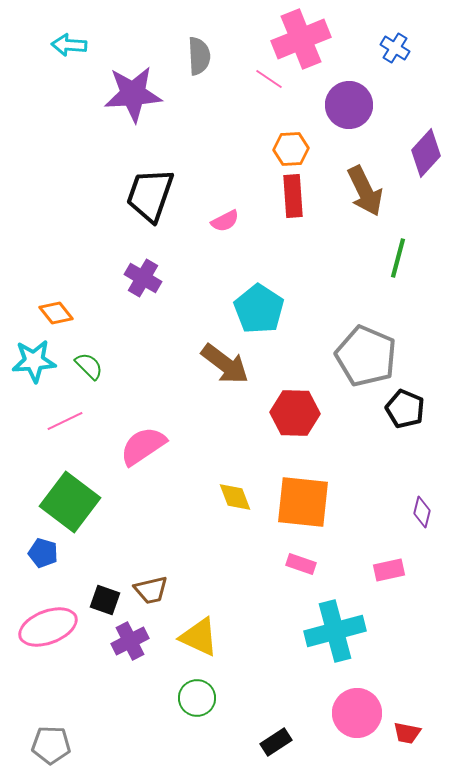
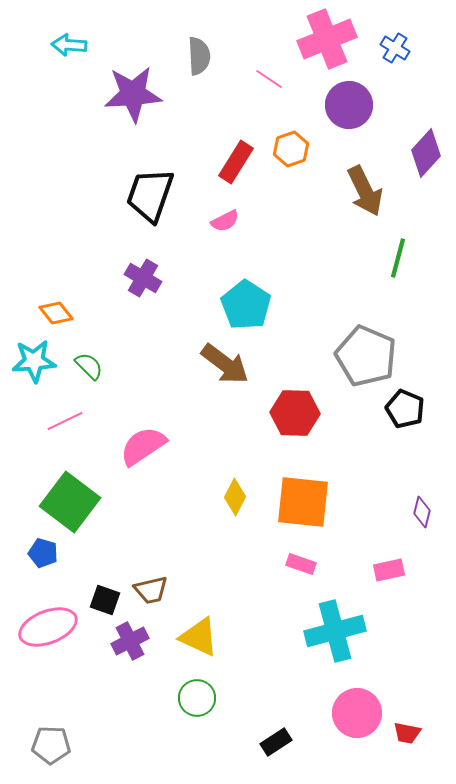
pink cross at (301, 39): moved 26 px right
orange hexagon at (291, 149): rotated 16 degrees counterclockwise
red rectangle at (293, 196): moved 57 px left, 34 px up; rotated 36 degrees clockwise
cyan pentagon at (259, 309): moved 13 px left, 4 px up
yellow diamond at (235, 497): rotated 48 degrees clockwise
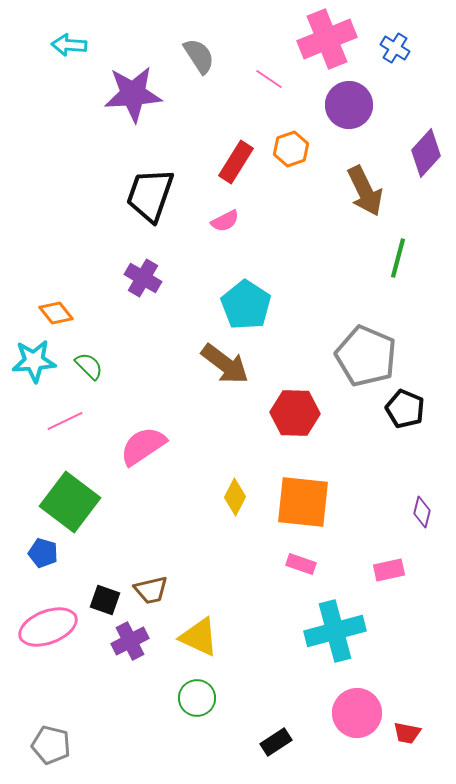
gray semicircle at (199, 56): rotated 30 degrees counterclockwise
gray pentagon at (51, 745): rotated 12 degrees clockwise
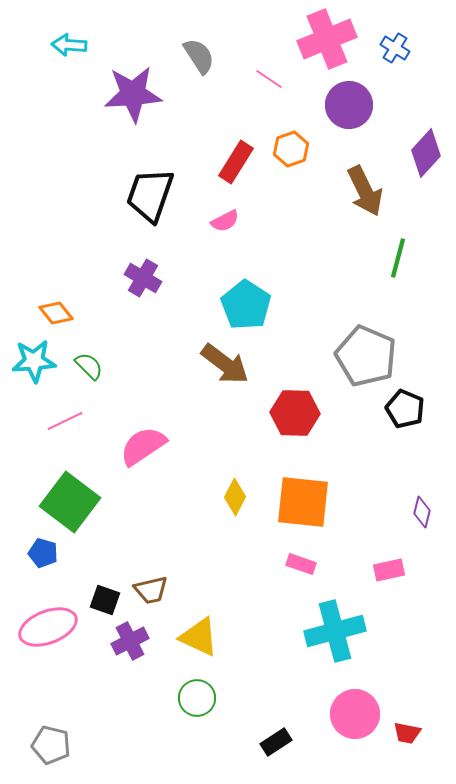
pink circle at (357, 713): moved 2 px left, 1 px down
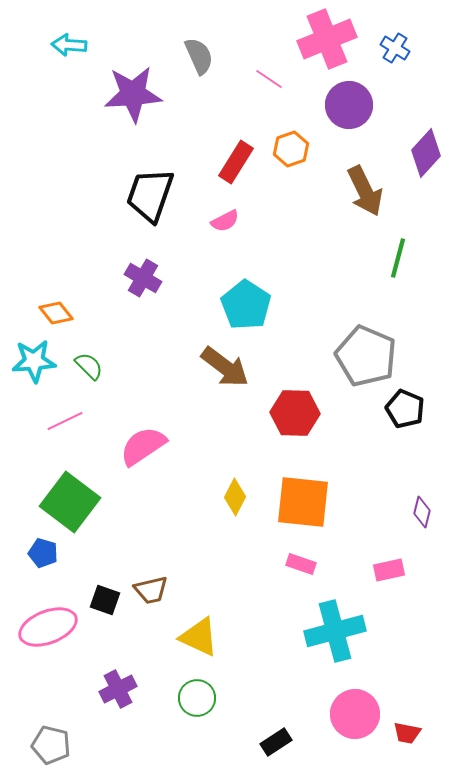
gray semicircle at (199, 56): rotated 9 degrees clockwise
brown arrow at (225, 364): moved 3 px down
purple cross at (130, 641): moved 12 px left, 48 px down
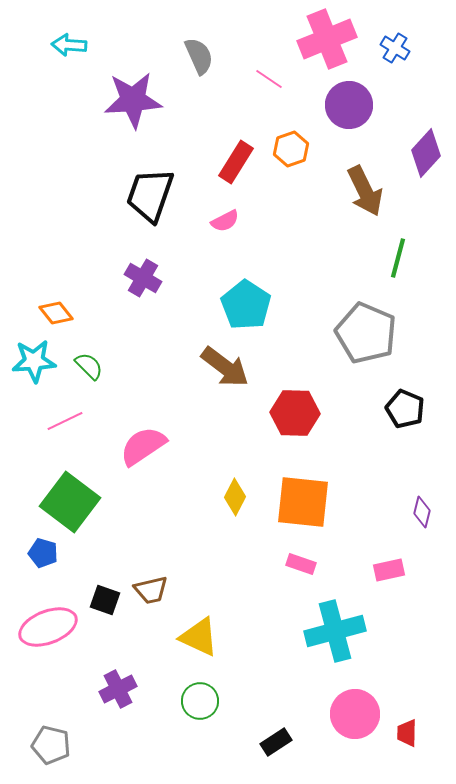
purple star at (133, 94): moved 6 px down
gray pentagon at (366, 356): moved 23 px up
green circle at (197, 698): moved 3 px right, 3 px down
red trapezoid at (407, 733): rotated 80 degrees clockwise
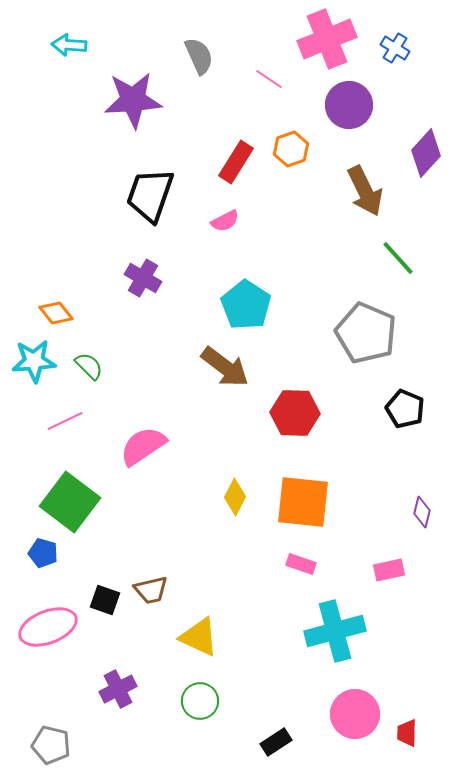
green line at (398, 258): rotated 57 degrees counterclockwise
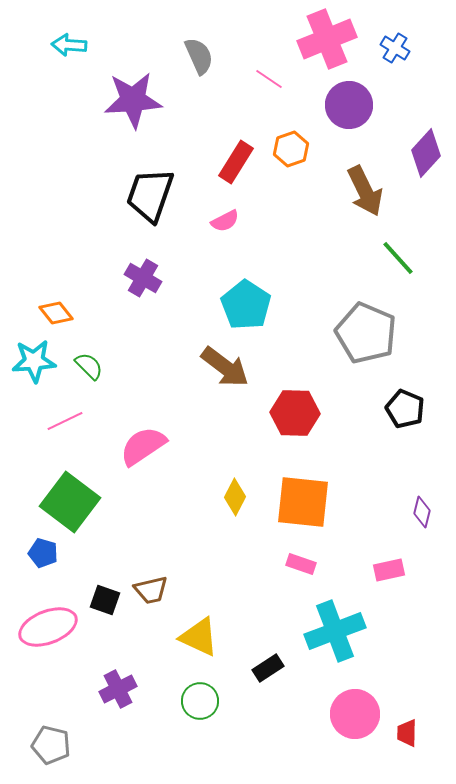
cyan cross at (335, 631): rotated 6 degrees counterclockwise
black rectangle at (276, 742): moved 8 px left, 74 px up
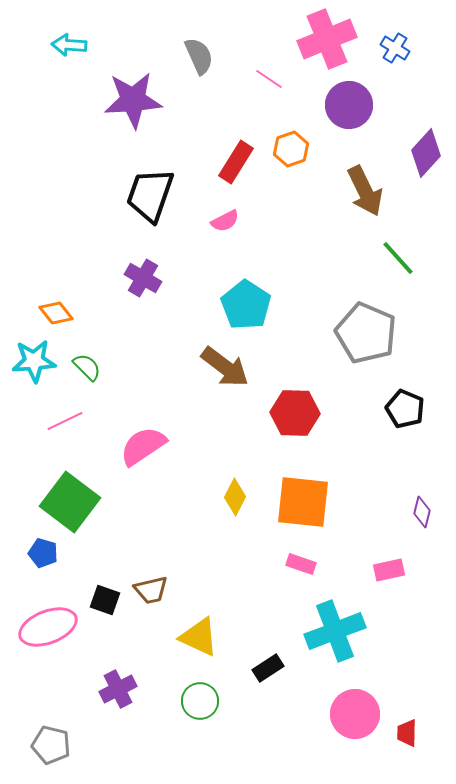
green semicircle at (89, 366): moved 2 px left, 1 px down
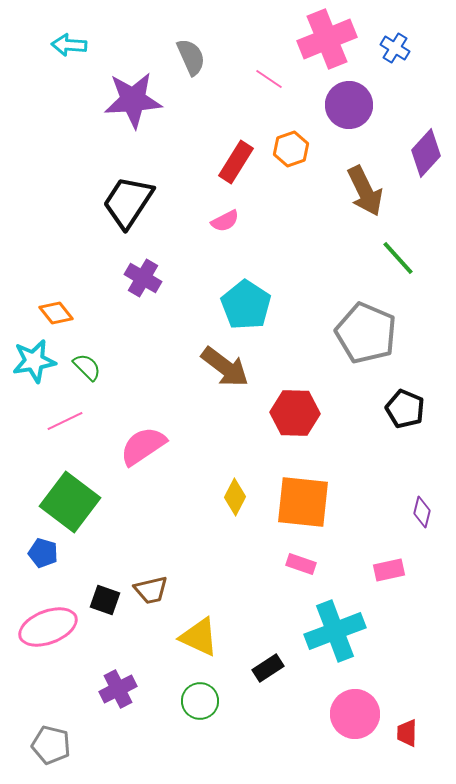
gray semicircle at (199, 56): moved 8 px left, 1 px down
black trapezoid at (150, 195): moved 22 px left, 7 px down; rotated 14 degrees clockwise
cyan star at (34, 361): rotated 6 degrees counterclockwise
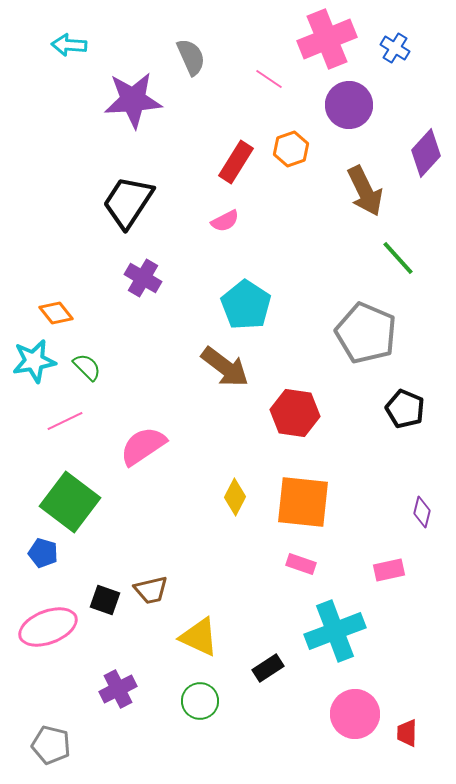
red hexagon at (295, 413): rotated 6 degrees clockwise
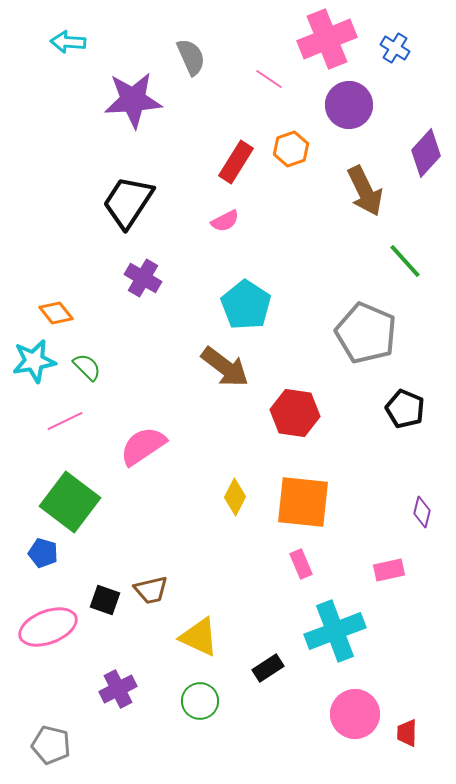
cyan arrow at (69, 45): moved 1 px left, 3 px up
green line at (398, 258): moved 7 px right, 3 px down
pink rectangle at (301, 564): rotated 48 degrees clockwise
